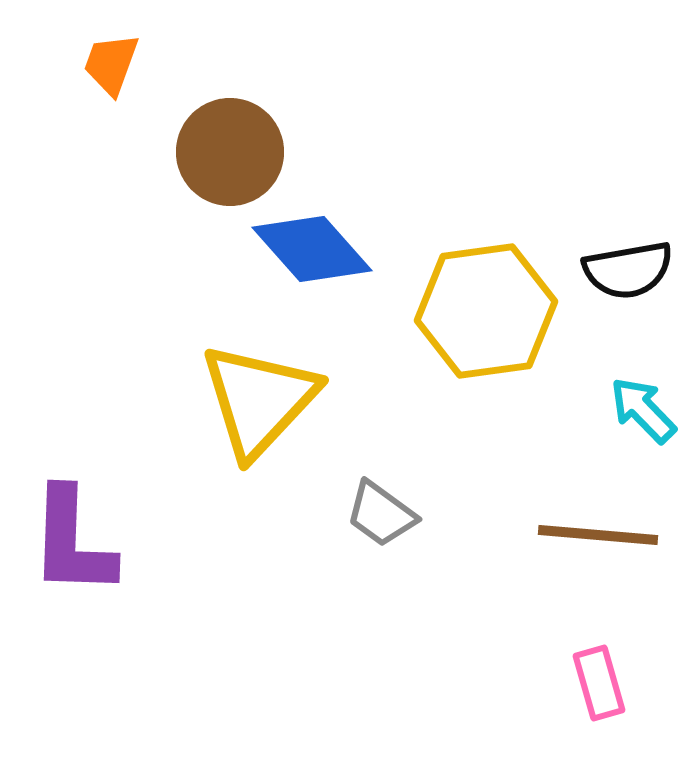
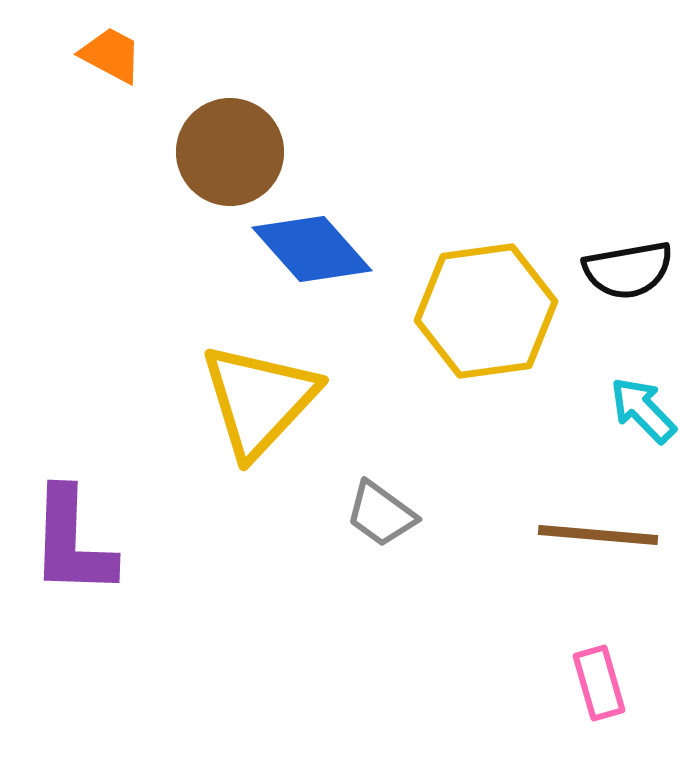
orange trapezoid: moved 9 px up; rotated 98 degrees clockwise
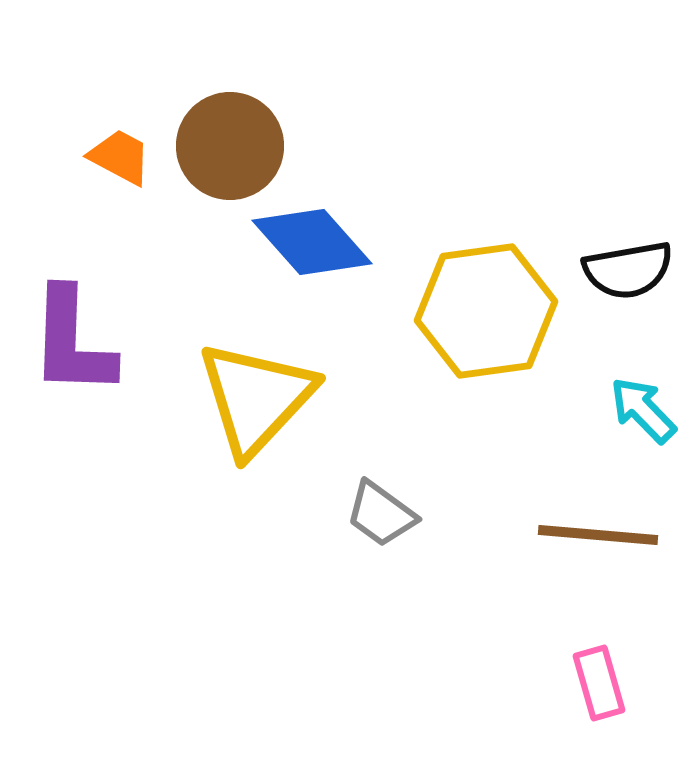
orange trapezoid: moved 9 px right, 102 px down
brown circle: moved 6 px up
blue diamond: moved 7 px up
yellow triangle: moved 3 px left, 2 px up
purple L-shape: moved 200 px up
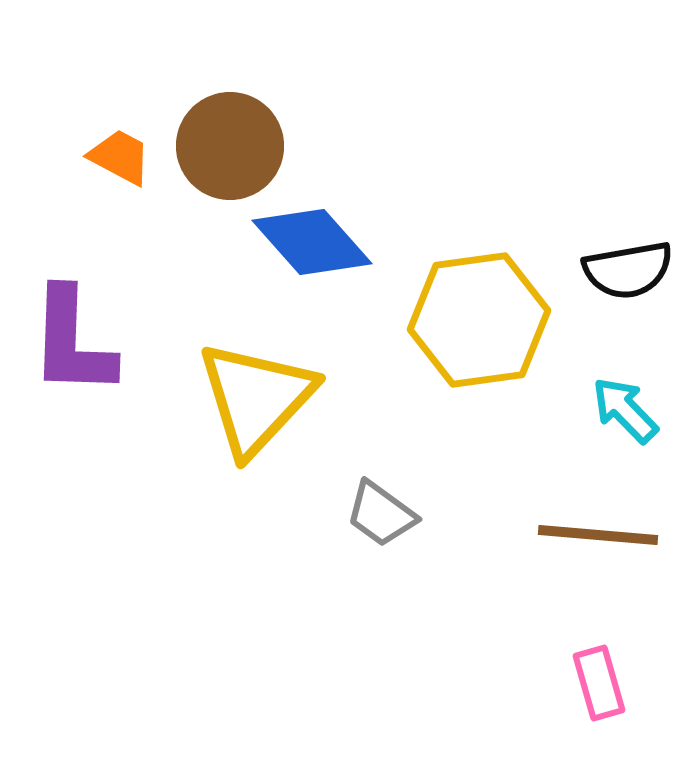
yellow hexagon: moved 7 px left, 9 px down
cyan arrow: moved 18 px left
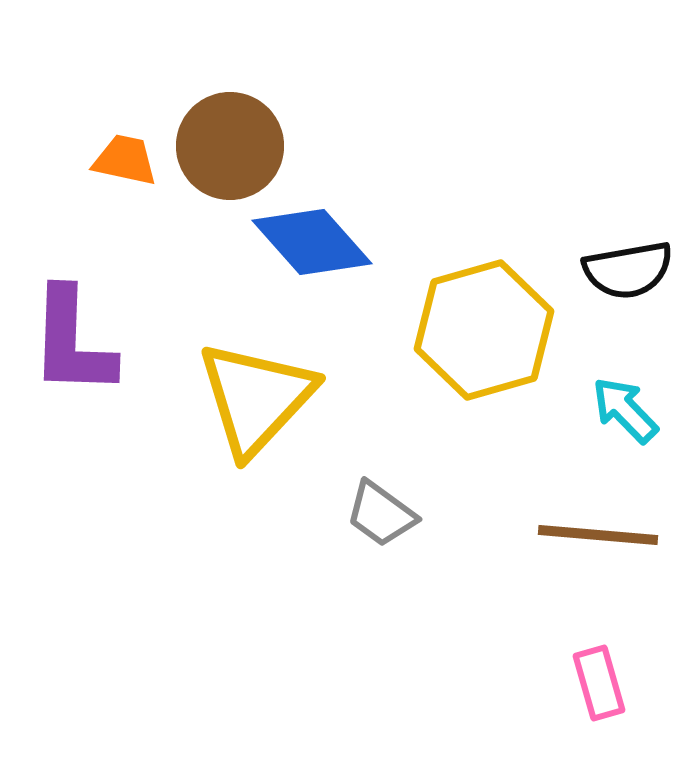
orange trapezoid: moved 5 px right, 3 px down; rotated 16 degrees counterclockwise
yellow hexagon: moved 5 px right, 10 px down; rotated 8 degrees counterclockwise
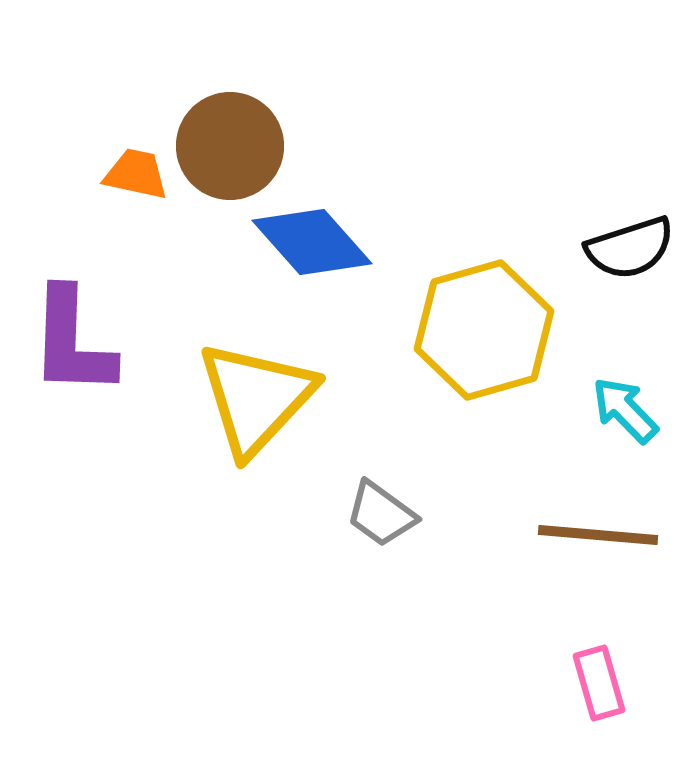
orange trapezoid: moved 11 px right, 14 px down
black semicircle: moved 2 px right, 22 px up; rotated 8 degrees counterclockwise
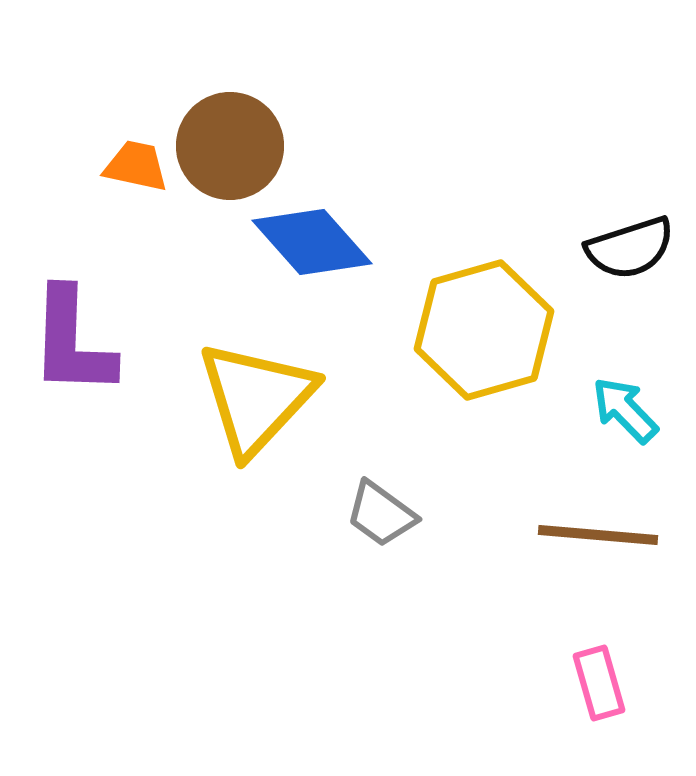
orange trapezoid: moved 8 px up
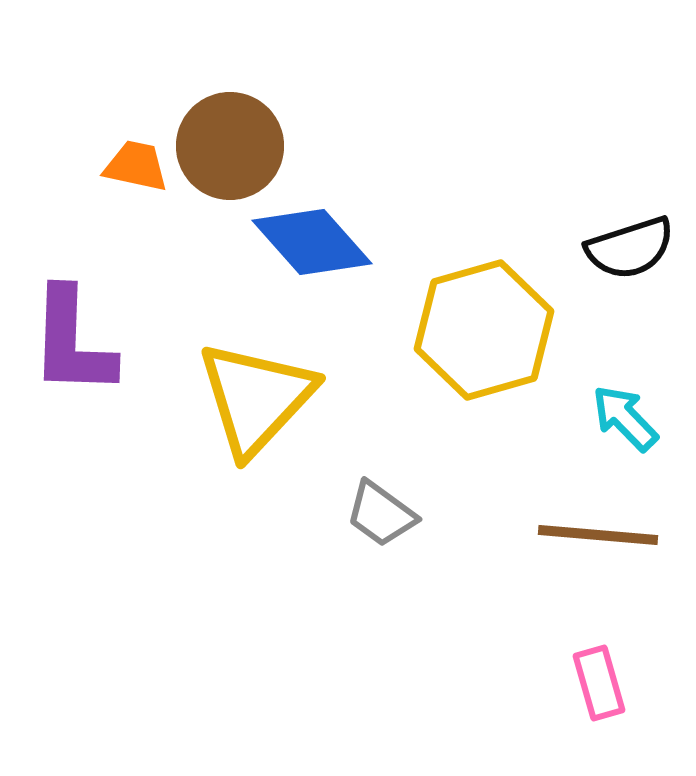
cyan arrow: moved 8 px down
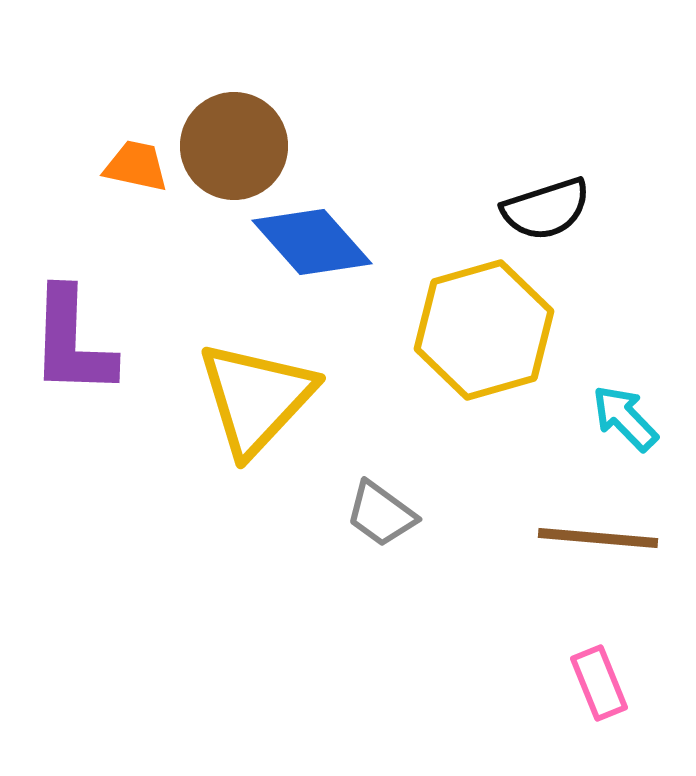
brown circle: moved 4 px right
black semicircle: moved 84 px left, 39 px up
brown line: moved 3 px down
pink rectangle: rotated 6 degrees counterclockwise
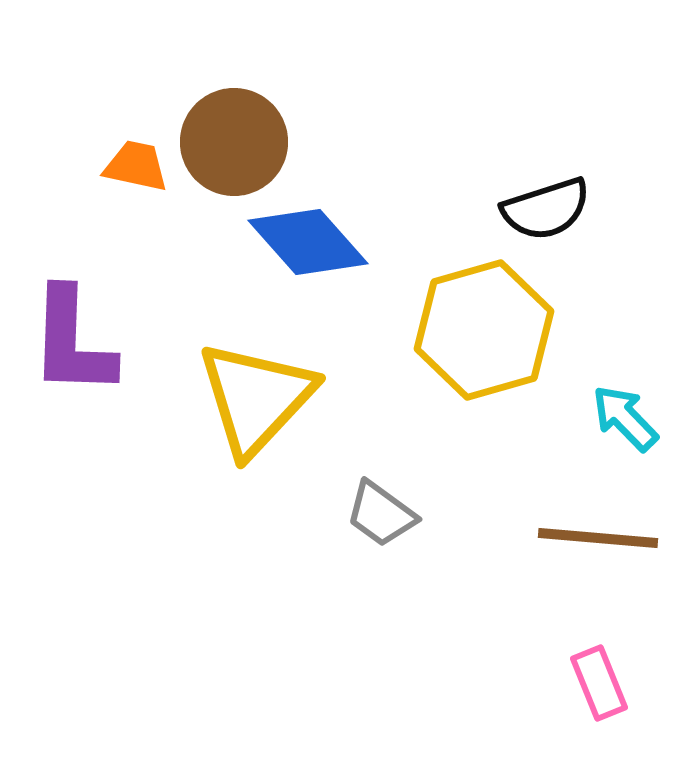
brown circle: moved 4 px up
blue diamond: moved 4 px left
